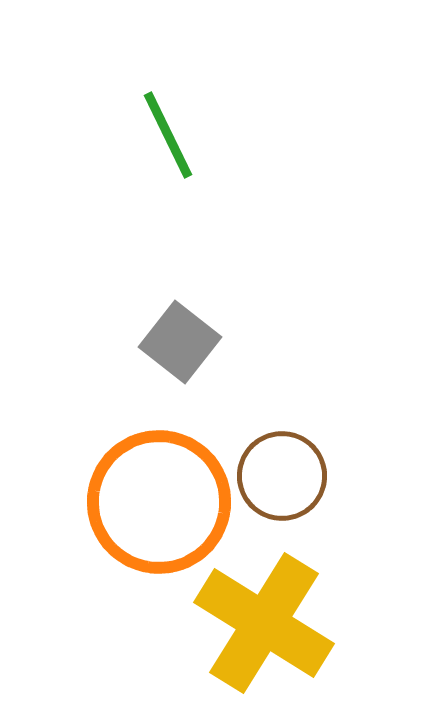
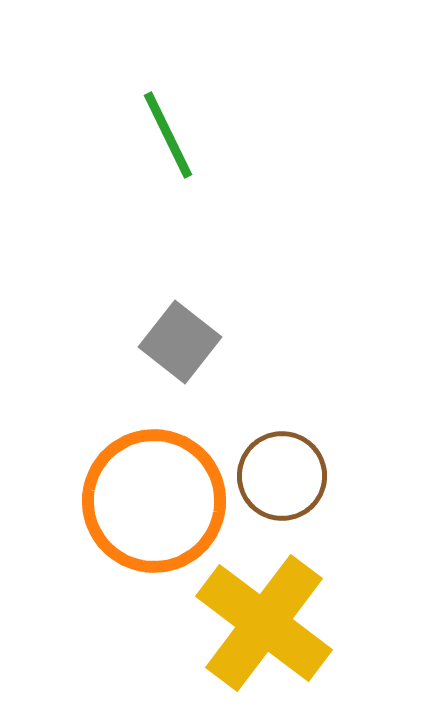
orange circle: moved 5 px left, 1 px up
yellow cross: rotated 5 degrees clockwise
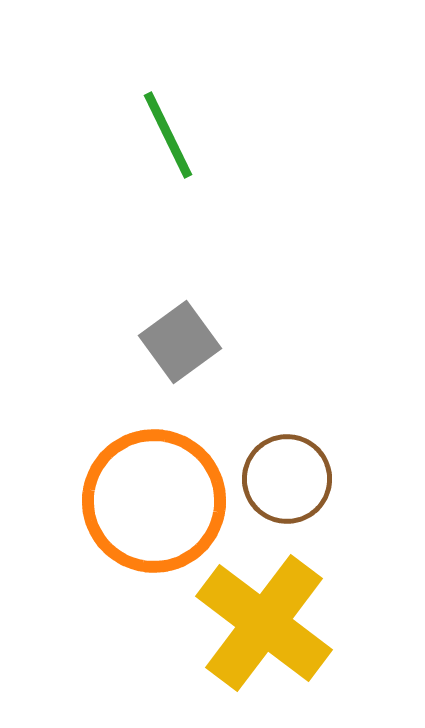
gray square: rotated 16 degrees clockwise
brown circle: moved 5 px right, 3 px down
